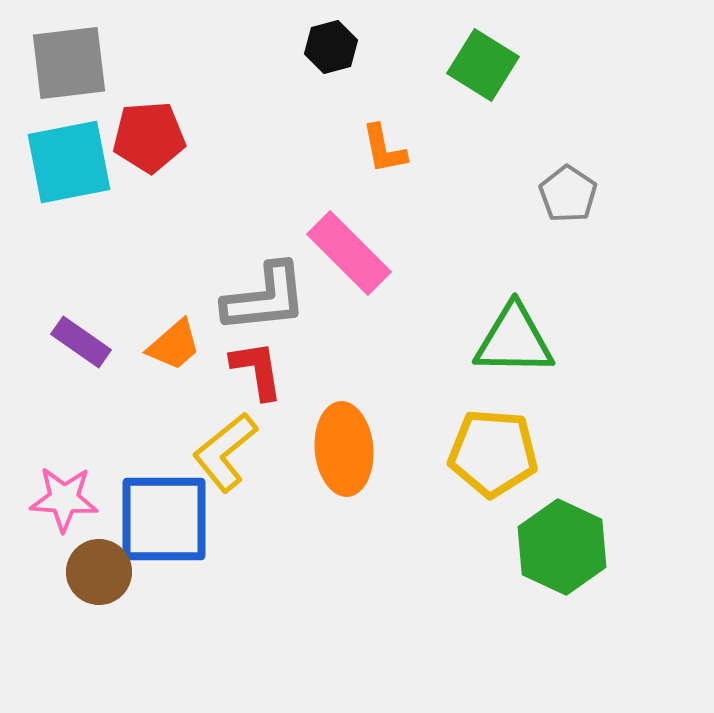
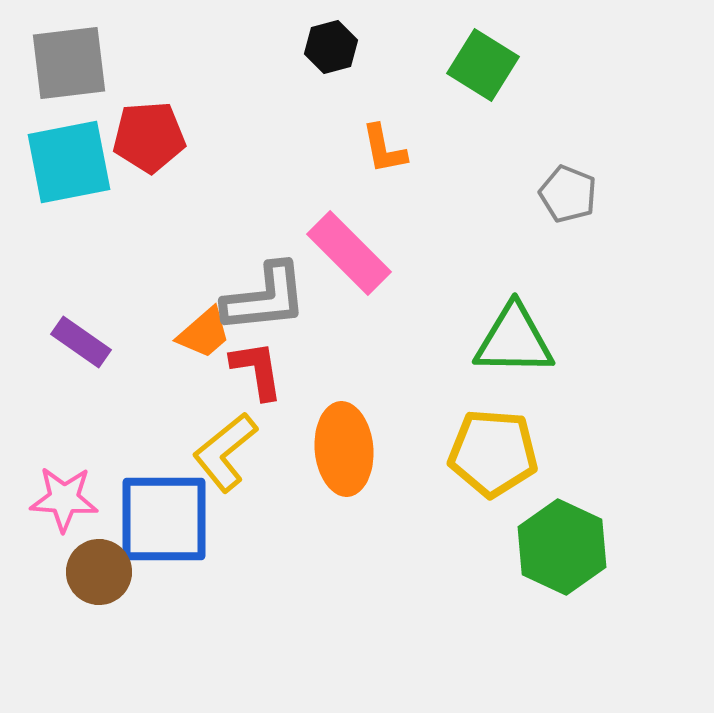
gray pentagon: rotated 12 degrees counterclockwise
orange trapezoid: moved 30 px right, 12 px up
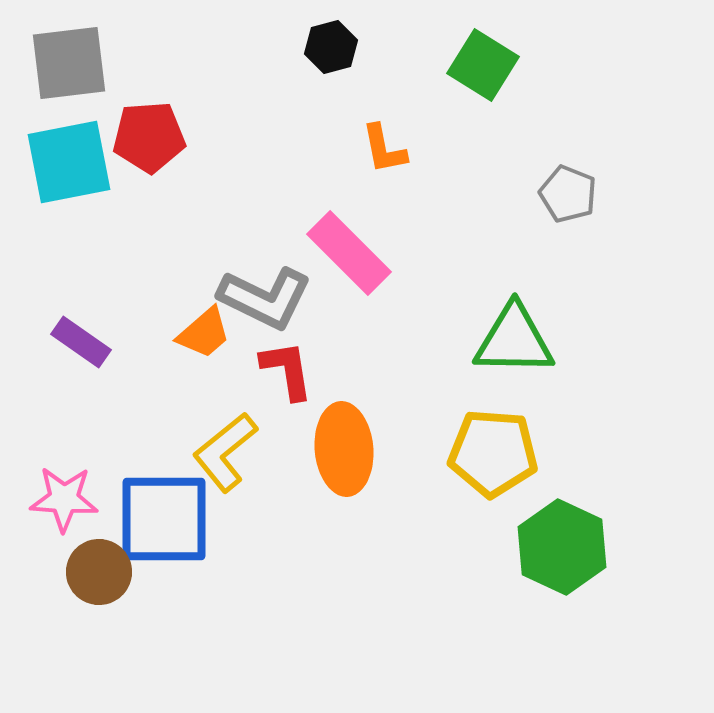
gray L-shape: rotated 32 degrees clockwise
red L-shape: moved 30 px right
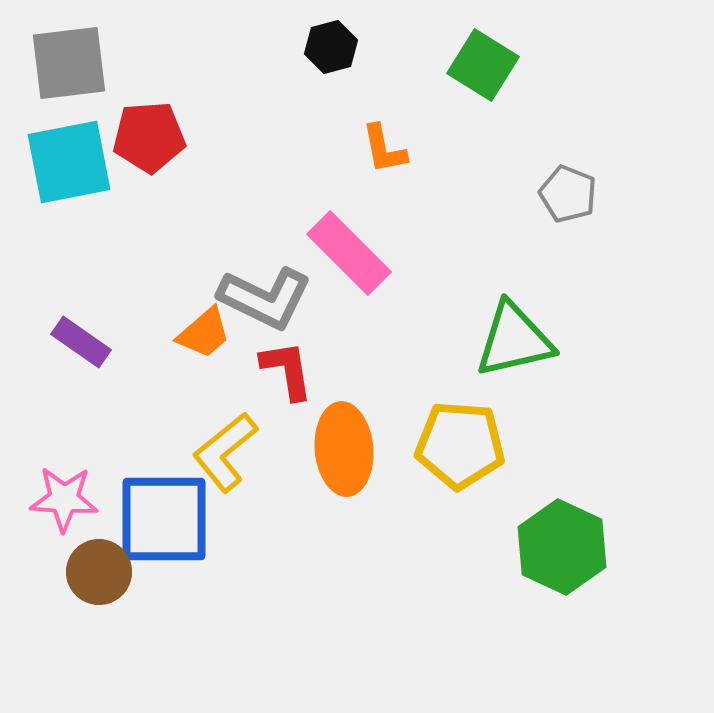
green triangle: rotated 14 degrees counterclockwise
yellow pentagon: moved 33 px left, 8 px up
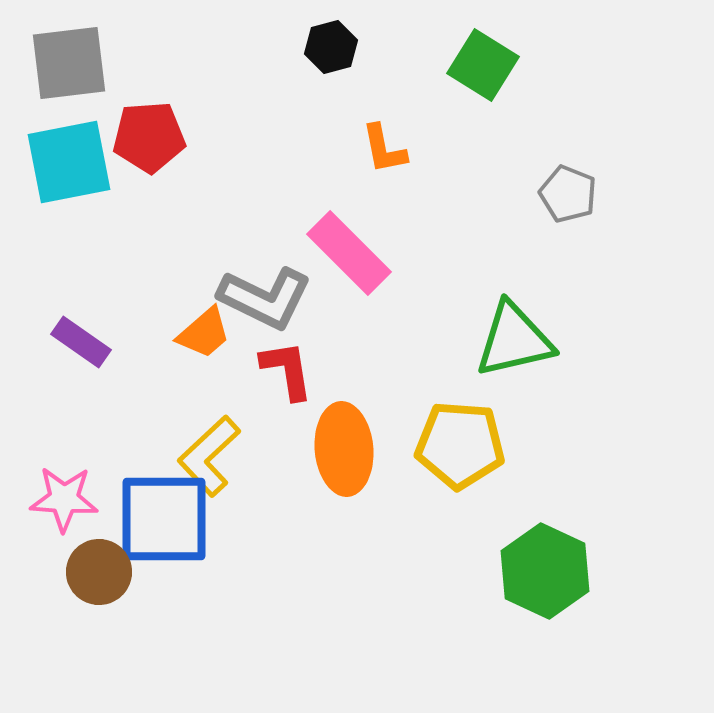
yellow L-shape: moved 16 px left, 4 px down; rotated 4 degrees counterclockwise
green hexagon: moved 17 px left, 24 px down
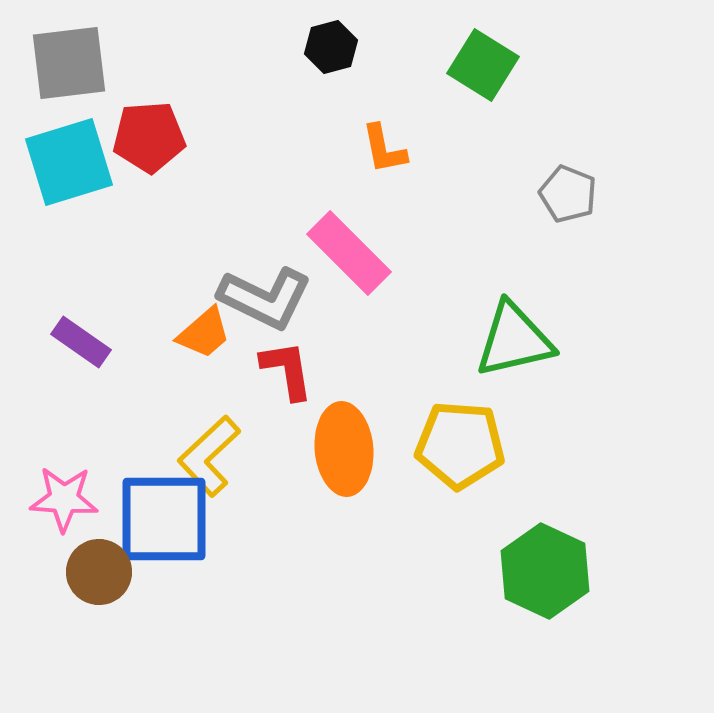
cyan square: rotated 6 degrees counterclockwise
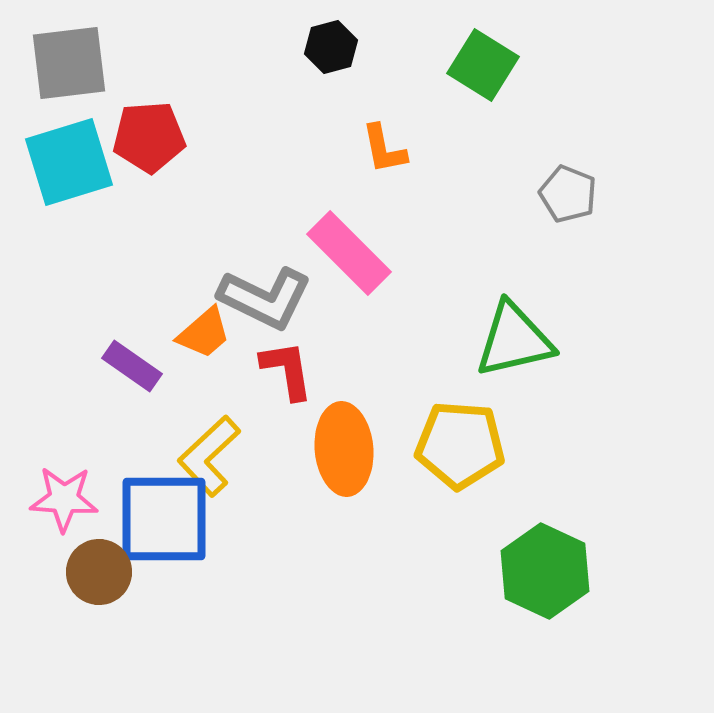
purple rectangle: moved 51 px right, 24 px down
